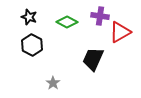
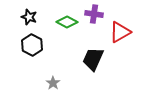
purple cross: moved 6 px left, 2 px up
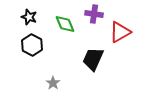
green diamond: moved 2 px left, 2 px down; rotated 40 degrees clockwise
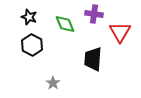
red triangle: rotated 30 degrees counterclockwise
black trapezoid: rotated 20 degrees counterclockwise
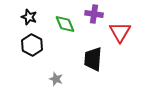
gray star: moved 3 px right, 4 px up; rotated 16 degrees counterclockwise
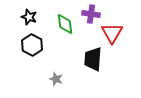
purple cross: moved 3 px left
green diamond: rotated 15 degrees clockwise
red triangle: moved 8 px left, 1 px down
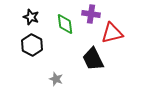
black star: moved 2 px right
red triangle: rotated 45 degrees clockwise
black trapezoid: rotated 30 degrees counterclockwise
